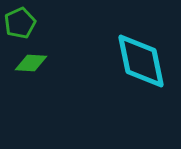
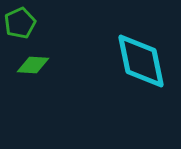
green diamond: moved 2 px right, 2 px down
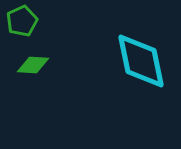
green pentagon: moved 2 px right, 2 px up
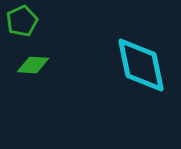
cyan diamond: moved 4 px down
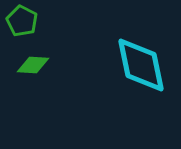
green pentagon: rotated 20 degrees counterclockwise
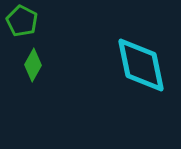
green diamond: rotated 64 degrees counterclockwise
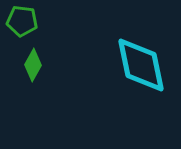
green pentagon: rotated 20 degrees counterclockwise
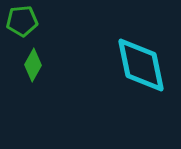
green pentagon: rotated 12 degrees counterclockwise
